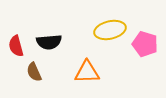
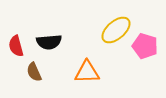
yellow ellipse: moved 6 px right; rotated 28 degrees counterclockwise
pink pentagon: moved 2 px down
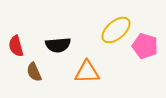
black semicircle: moved 9 px right, 3 px down
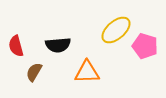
brown semicircle: rotated 54 degrees clockwise
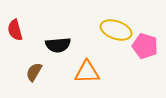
yellow ellipse: rotated 60 degrees clockwise
red semicircle: moved 1 px left, 16 px up
